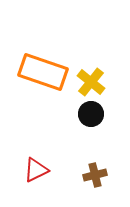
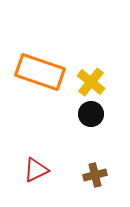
orange rectangle: moved 3 px left
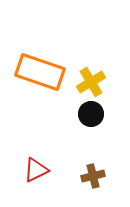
yellow cross: rotated 20 degrees clockwise
brown cross: moved 2 px left, 1 px down
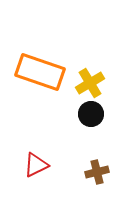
yellow cross: moved 1 px left, 1 px down
red triangle: moved 5 px up
brown cross: moved 4 px right, 4 px up
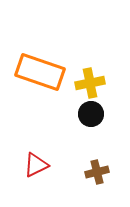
yellow cross: rotated 20 degrees clockwise
